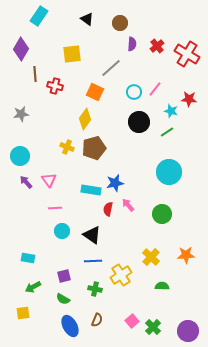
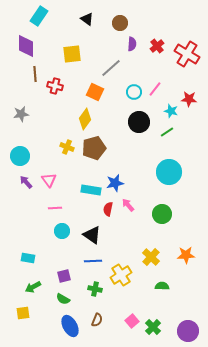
purple diamond at (21, 49): moved 5 px right, 3 px up; rotated 30 degrees counterclockwise
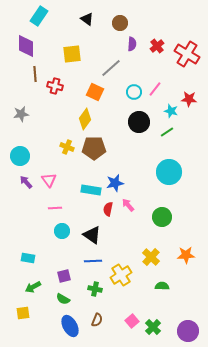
brown pentagon at (94, 148): rotated 15 degrees clockwise
green circle at (162, 214): moved 3 px down
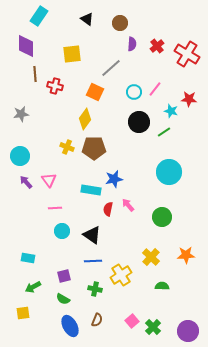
green line at (167, 132): moved 3 px left
blue star at (115, 183): moved 1 px left, 4 px up
